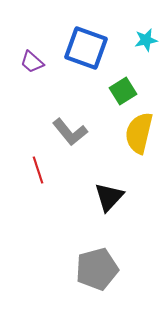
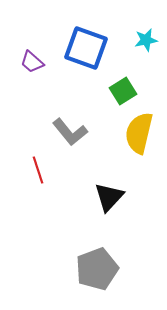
gray pentagon: rotated 6 degrees counterclockwise
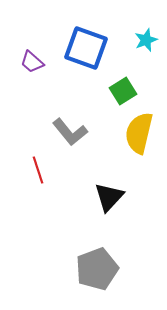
cyan star: rotated 10 degrees counterclockwise
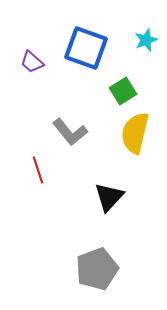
yellow semicircle: moved 4 px left
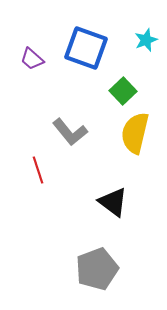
purple trapezoid: moved 3 px up
green square: rotated 12 degrees counterclockwise
black triangle: moved 4 px right, 5 px down; rotated 36 degrees counterclockwise
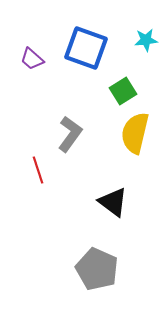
cyan star: rotated 15 degrees clockwise
green square: rotated 12 degrees clockwise
gray L-shape: moved 2 px down; rotated 105 degrees counterclockwise
gray pentagon: rotated 27 degrees counterclockwise
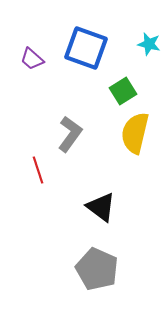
cyan star: moved 3 px right, 4 px down; rotated 20 degrees clockwise
black triangle: moved 12 px left, 5 px down
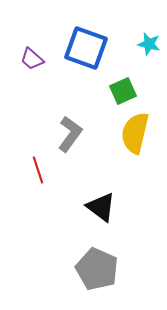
green square: rotated 8 degrees clockwise
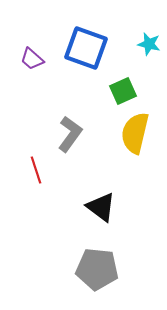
red line: moved 2 px left
gray pentagon: rotated 18 degrees counterclockwise
